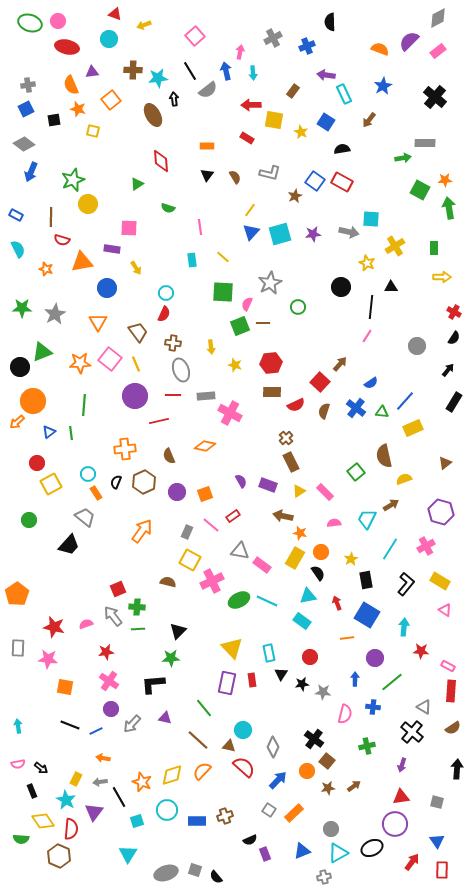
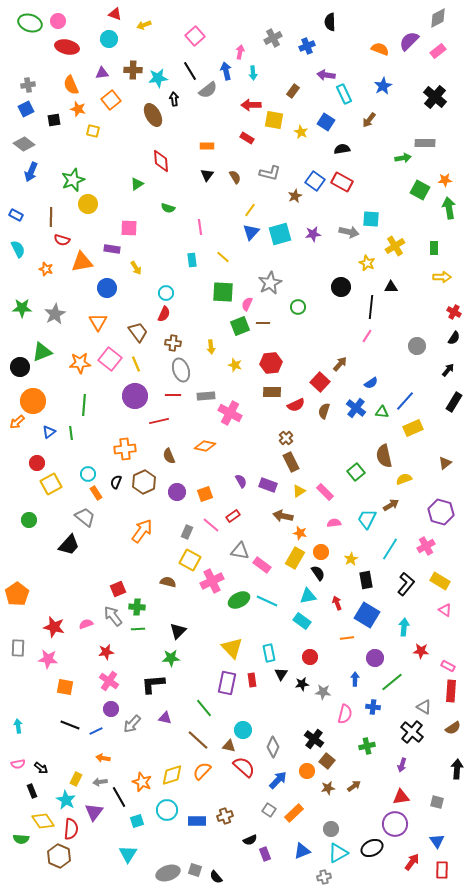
purple triangle at (92, 72): moved 10 px right, 1 px down
gray ellipse at (166, 873): moved 2 px right
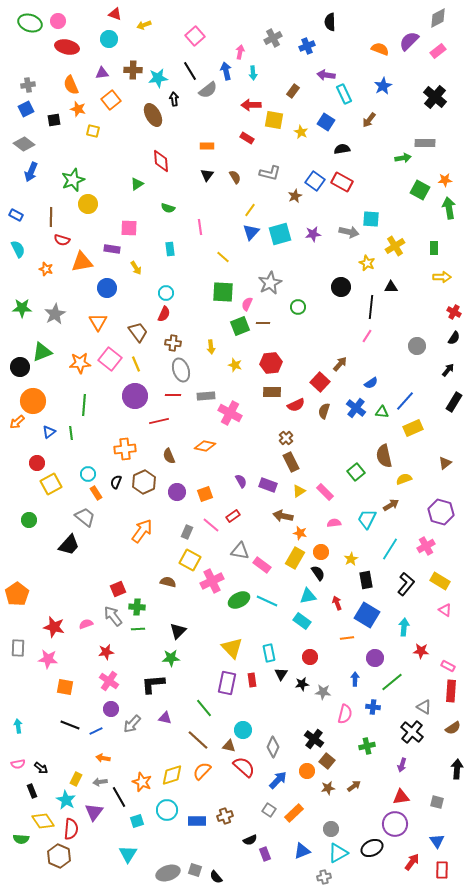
cyan rectangle at (192, 260): moved 22 px left, 11 px up
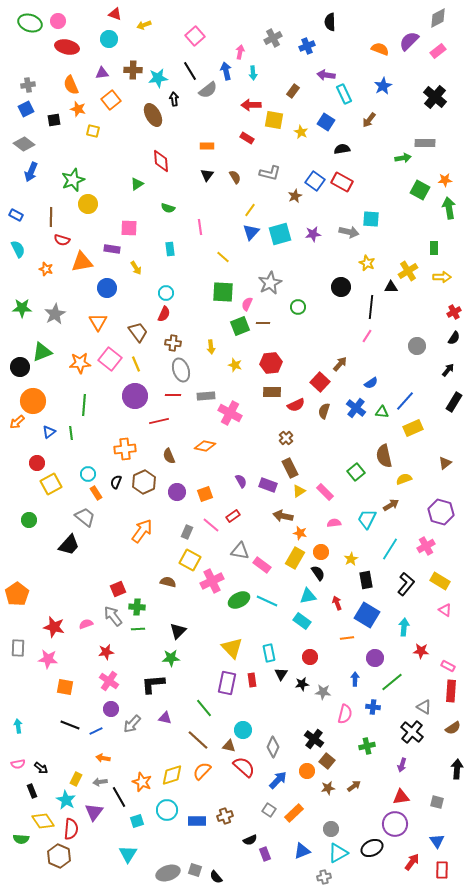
yellow cross at (395, 246): moved 13 px right, 25 px down
red cross at (454, 312): rotated 32 degrees clockwise
brown rectangle at (291, 462): moved 1 px left, 6 px down
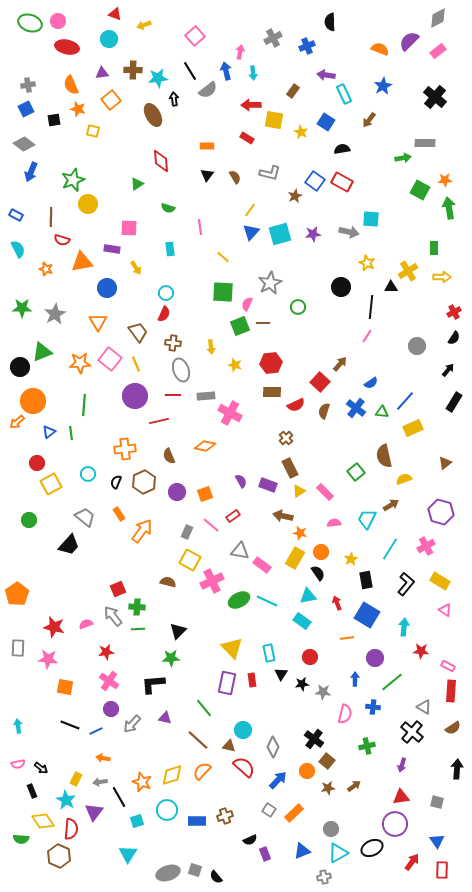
orange rectangle at (96, 493): moved 23 px right, 21 px down
